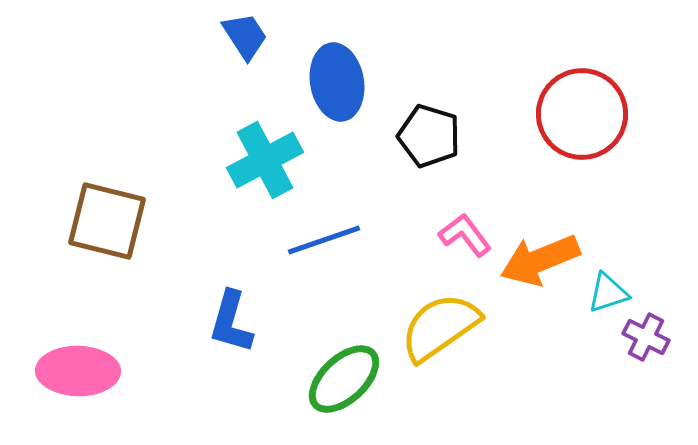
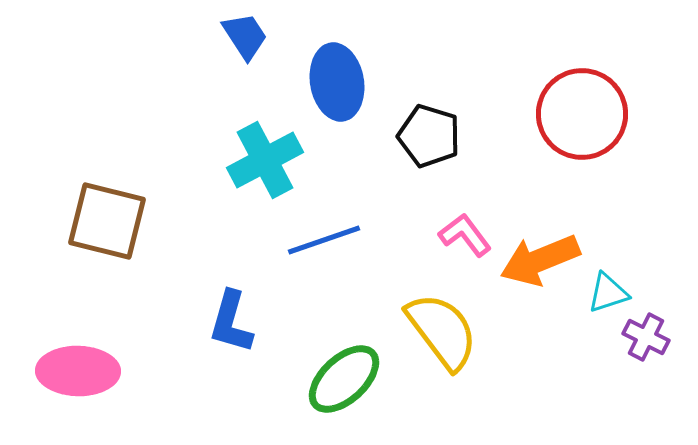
yellow semicircle: moved 2 px right, 4 px down; rotated 88 degrees clockwise
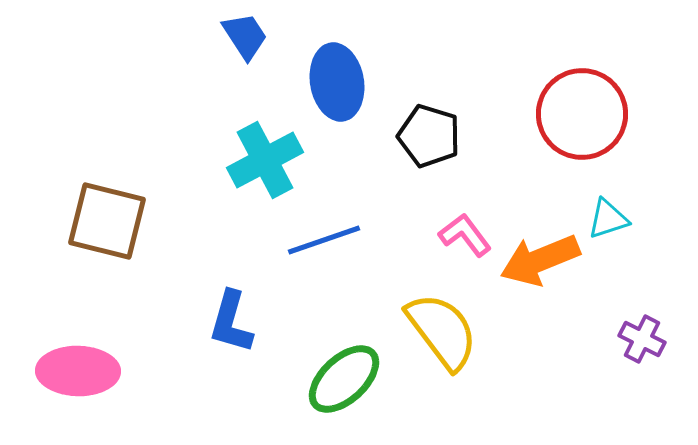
cyan triangle: moved 74 px up
purple cross: moved 4 px left, 2 px down
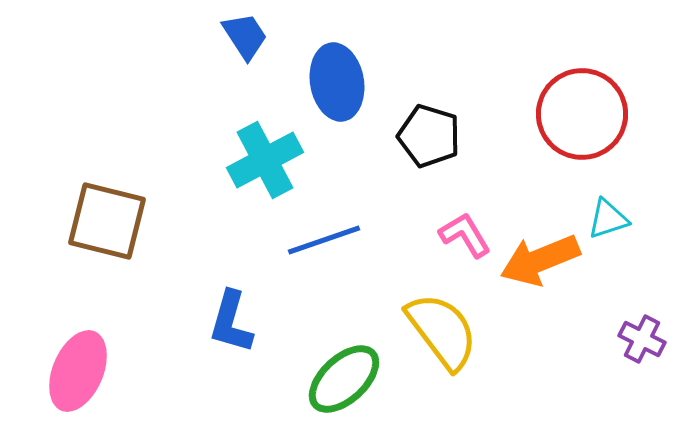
pink L-shape: rotated 6 degrees clockwise
pink ellipse: rotated 68 degrees counterclockwise
